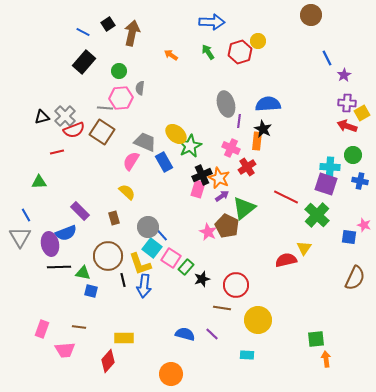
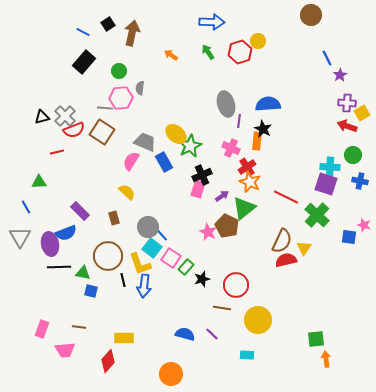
purple star at (344, 75): moved 4 px left
orange star at (219, 178): moved 31 px right, 4 px down
blue line at (26, 215): moved 8 px up
brown semicircle at (355, 278): moved 73 px left, 37 px up
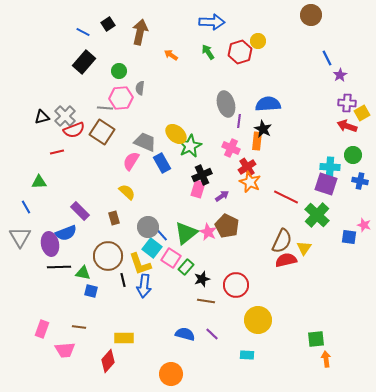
brown arrow at (132, 33): moved 8 px right, 1 px up
blue rectangle at (164, 162): moved 2 px left, 1 px down
green triangle at (244, 208): moved 58 px left, 25 px down
brown line at (222, 308): moved 16 px left, 7 px up
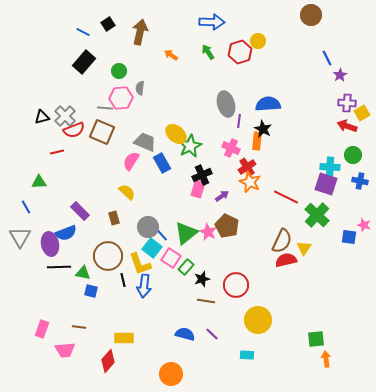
brown square at (102, 132): rotated 10 degrees counterclockwise
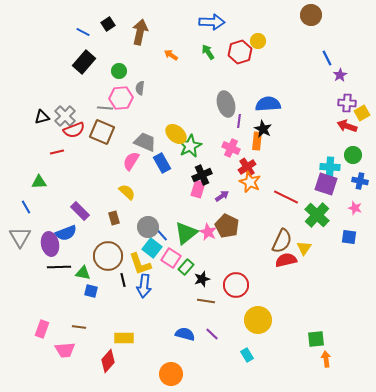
pink star at (364, 225): moved 9 px left, 17 px up
cyan rectangle at (247, 355): rotated 56 degrees clockwise
